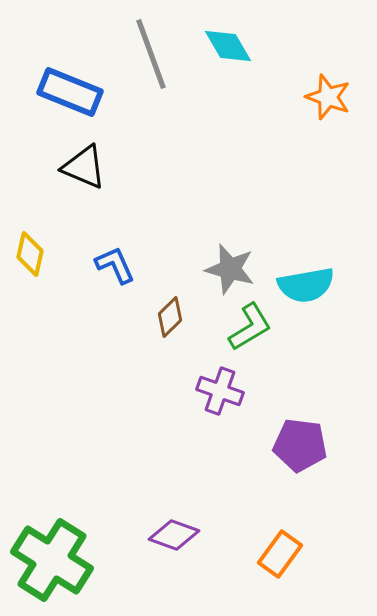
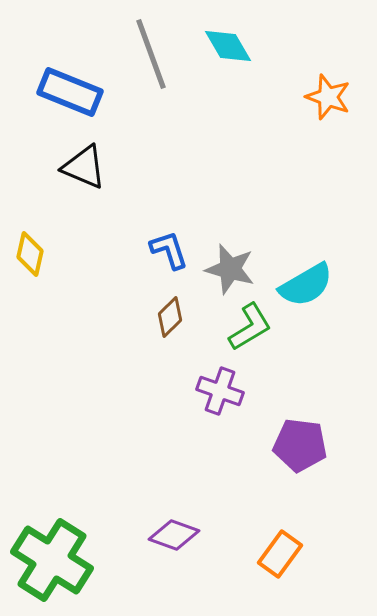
blue L-shape: moved 54 px right, 15 px up; rotated 6 degrees clockwise
cyan semicircle: rotated 20 degrees counterclockwise
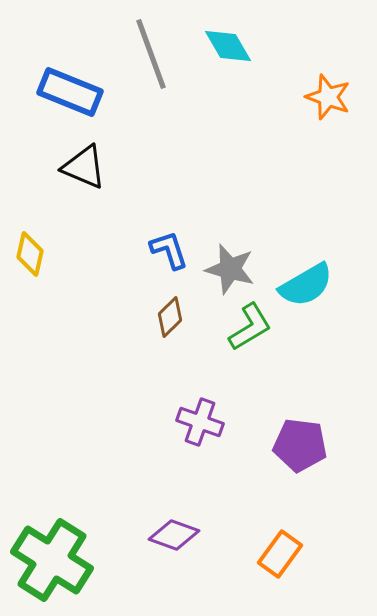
purple cross: moved 20 px left, 31 px down
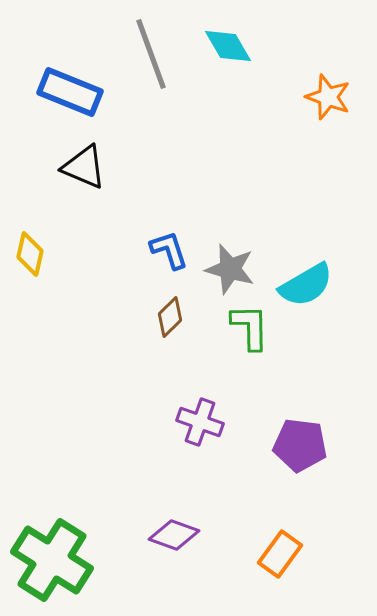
green L-shape: rotated 60 degrees counterclockwise
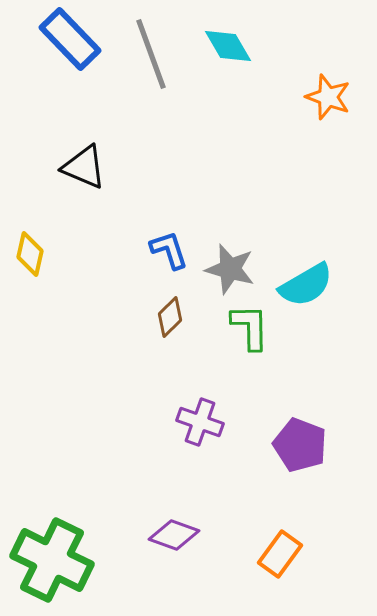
blue rectangle: moved 53 px up; rotated 24 degrees clockwise
purple pentagon: rotated 14 degrees clockwise
green cross: rotated 6 degrees counterclockwise
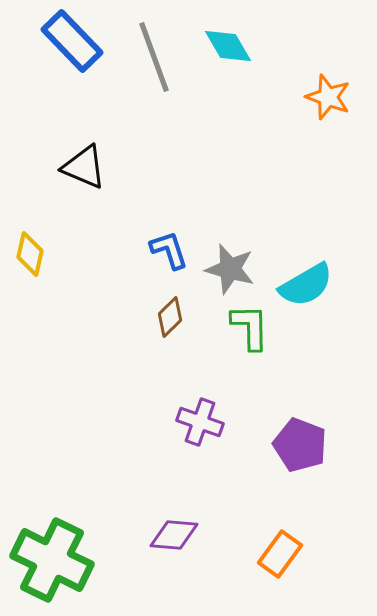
blue rectangle: moved 2 px right, 2 px down
gray line: moved 3 px right, 3 px down
purple diamond: rotated 15 degrees counterclockwise
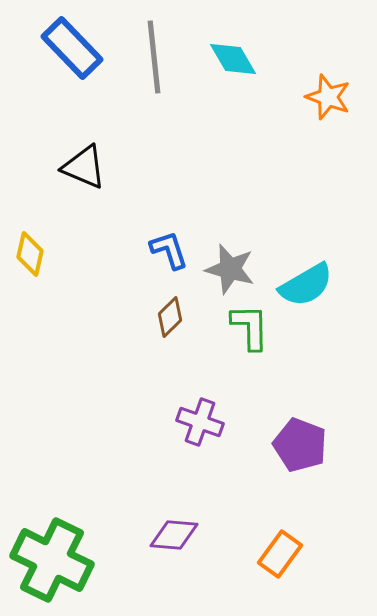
blue rectangle: moved 7 px down
cyan diamond: moved 5 px right, 13 px down
gray line: rotated 14 degrees clockwise
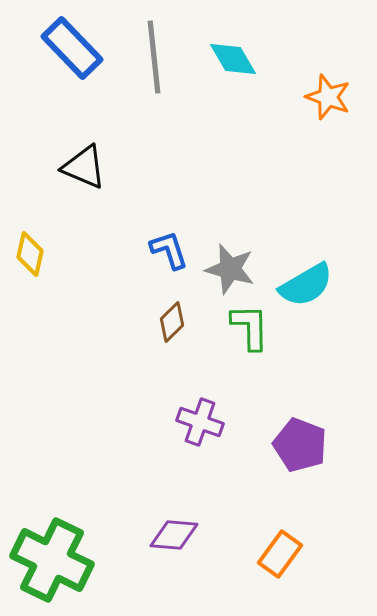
brown diamond: moved 2 px right, 5 px down
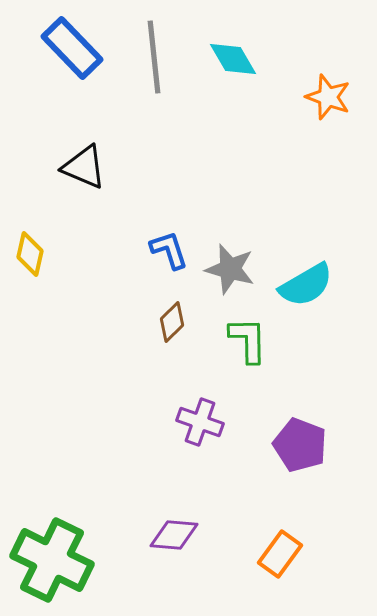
green L-shape: moved 2 px left, 13 px down
